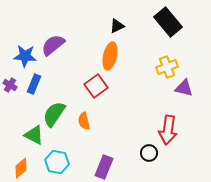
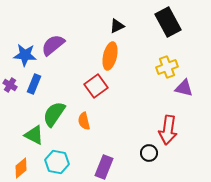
black rectangle: rotated 12 degrees clockwise
blue star: moved 1 px up
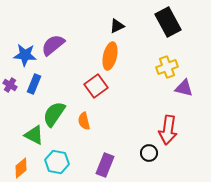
purple rectangle: moved 1 px right, 2 px up
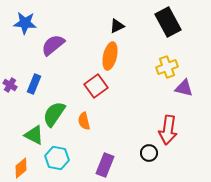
blue star: moved 32 px up
cyan hexagon: moved 4 px up
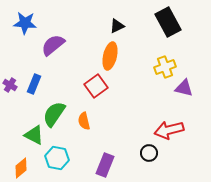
yellow cross: moved 2 px left
red arrow: moved 1 px right; rotated 68 degrees clockwise
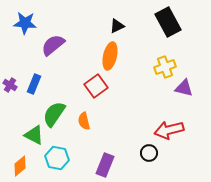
orange diamond: moved 1 px left, 2 px up
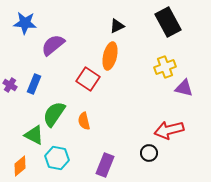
red square: moved 8 px left, 7 px up; rotated 20 degrees counterclockwise
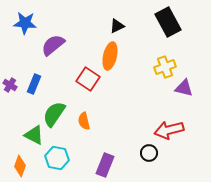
orange diamond: rotated 30 degrees counterclockwise
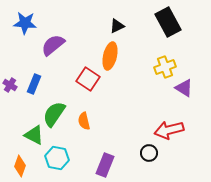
purple triangle: rotated 18 degrees clockwise
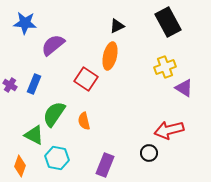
red square: moved 2 px left
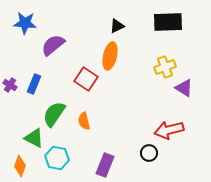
black rectangle: rotated 64 degrees counterclockwise
green triangle: moved 3 px down
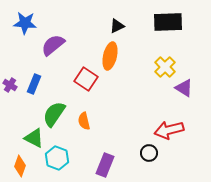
yellow cross: rotated 25 degrees counterclockwise
cyan hexagon: rotated 10 degrees clockwise
